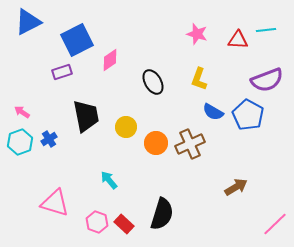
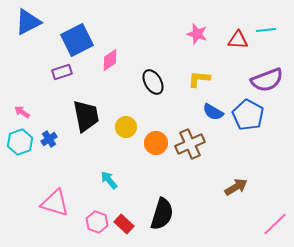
yellow L-shape: rotated 75 degrees clockwise
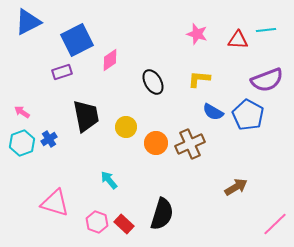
cyan hexagon: moved 2 px right, 1 px down
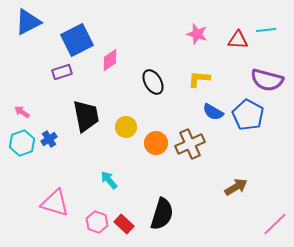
purple semicircle: rotated 36 degrees clockwise
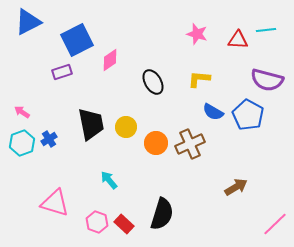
black trapezoid: moved 5 px right, 8 px down
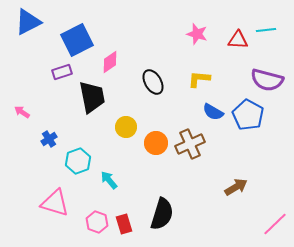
pink diamond: moved 2 px down
black trapezoid: moved 1 px right, 27 px up
cyan hexagon: moved 56 px right, 18 px down
red rectangle: rotated 30 degrees clockwise
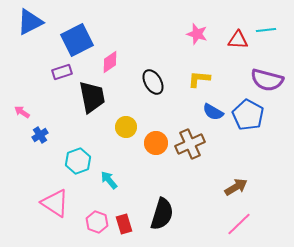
blue triangle: moved 2 px right
blue cross: moved 9 px left, 4 px up
pink triangle: rotated 16 degrees clockwise
pink line: moved 36 px left
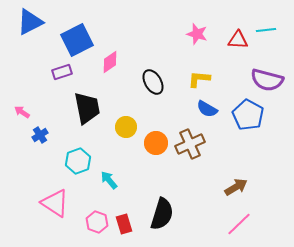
black trapezoid: moved 5 px left, 11 px down
blue semicircle: moved 6 px left, 3 px up
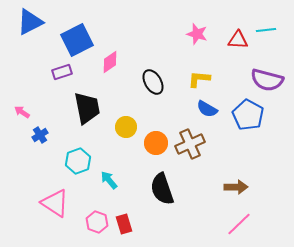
brown arrow: rotated 30 degrees clockwise
black semicircle: moved 25 px up; rotated 144 degrees clockwise
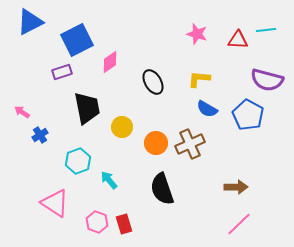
yellow circle: moved 4 px left
